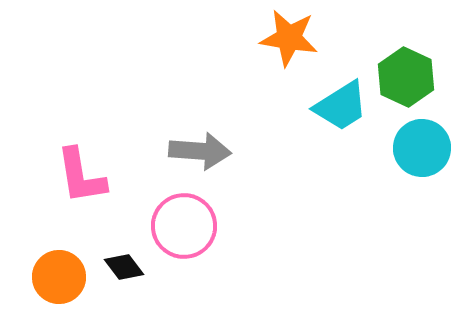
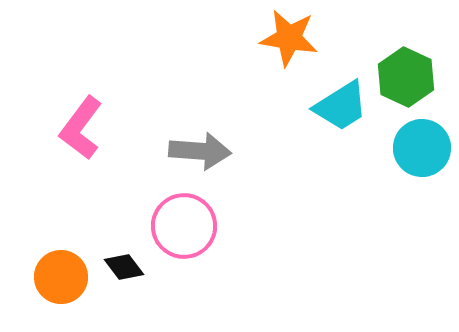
pink L-shape: moved 48 px up; rotated 46 degrees clockwise
orange circle: moved 2 px right
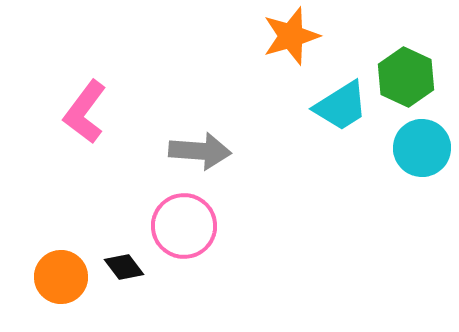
orange star: moved 2 px right, 2 px up; rotated 26 degrees counterclockwise
pink L-shape: moved 4 px right, 16 px up
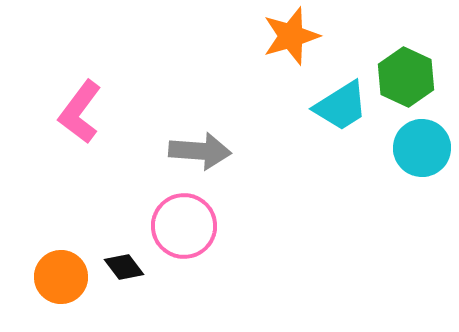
pink L-shape: moved 5 px left
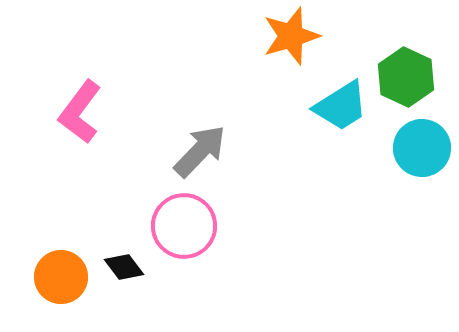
gray arrow: rotated 50 degrees counterclockwise
